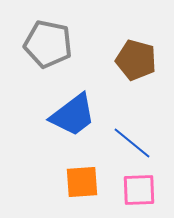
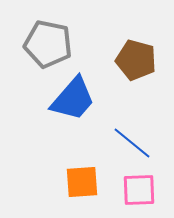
blue trapezoid: moved 16 px up; rotated 12 degrees counterclockwise
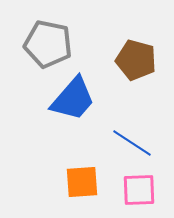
blue line: rotated 6 degrees counterclockwise
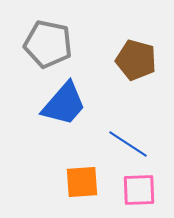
blue trapezoid: moved 9 px left, 5 px down
blue line: moved 4 px left, 1 px down
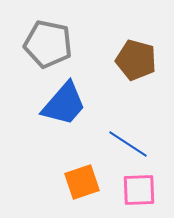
orange square: rotated 15 degrees counterclockwise
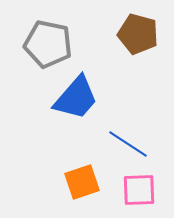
brown pentagon: moved 2 px right, 26 px up
blue trapezoid: moved 12 px right, 6 px up
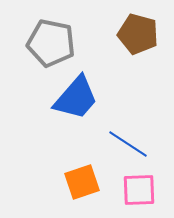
gray pentagon: moved 3 px right, 1 px up
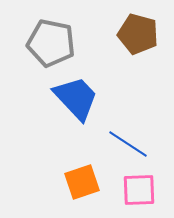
blue trapezoid: rotated 84 degrees counterclockwise
